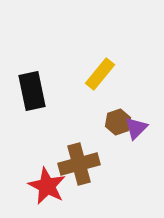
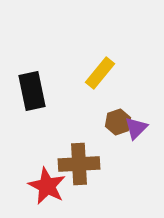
yellow rectangle: moved 1 px up
brown cross: rotated 12 degrees clockwise
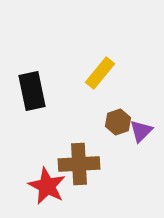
purple triangle: moved 5 px right, 3 px down
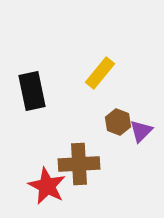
brown hexagon: rotated 20 degrees counterclockwise
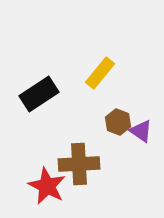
black rectangle: moved 7 px right, 3 px down; rotated 69 degrees clockwise
purple triangle: rotated 40 degrees counterclockwise
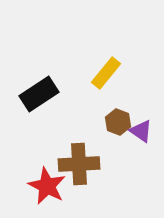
yellow rectangle: moved 6 px right
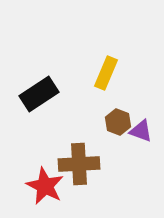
yellow rectangle: rotated 16 degrees counterclockwise
purple triangle: rotated 15 degrees counterclockwise
red star: moved 2 px left
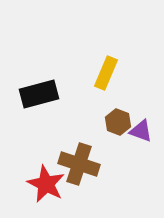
black rectangle: rotated 18 degrees clockwise
brown cross: rotated 21 degrees clockwise
red star: moved 1 px right, 2 px up
